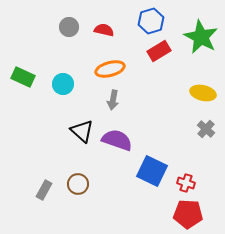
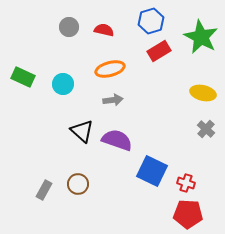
gray arrow: rotated 108 degrees counterclockwise
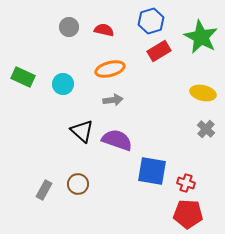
blue square: rotated 16 degrees counterclockwise
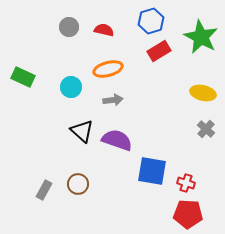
orange ellipse: moved 2 px left
cyan circle: moved 8 px right, 3 px down
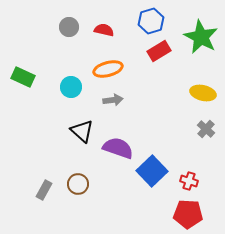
purple semicircle: moved 1 px right, 8 px down
blue square: rotated 36 degrees clockwise
red cross: moved 3 px right, 2 px up
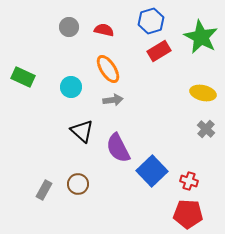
orange ellipse: rotated 72 degrees clockwise
purple semicircle: rotated 136 degrees counterclockwise
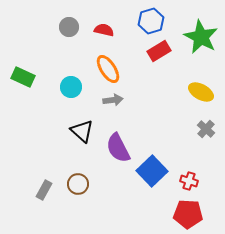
yellow ellipse: moved 2 px left, 1 px up; rotated 15 degrees clockwise
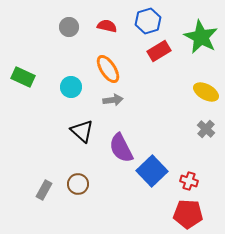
blue hexagon: moved 3 px left
red semicircle: moved 3 px right, 4 px up
yellow ellipse: moved 5 px right
purple semicircle: moved 3 px right
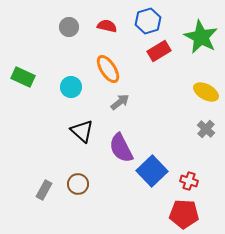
gray arrow: moved 7 px right, 2 px down; rotated 30 degrees counterclockwise
red pentagon: moved 4 px left
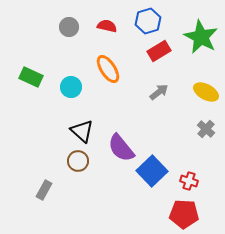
green rectangle: moved 8 px right
gray arrow: moved 39 px right, 10 px up
purple semicircle: rotated 12 degrees counterclockwise
brown circle: moved 23 px up
